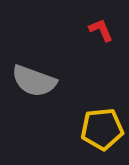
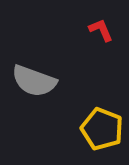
yellow pentagon: rotated 27 degrees clockwise
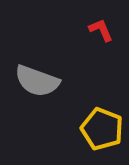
gray semicircle: moved 3 px right
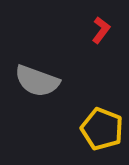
red L-shape: rotated 60 degrees clockwise
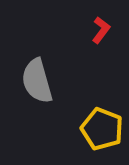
gray semicircle: rotated 54 degrees clockwise
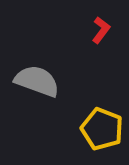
gray semicircle: rotated 126 degrees clockwise
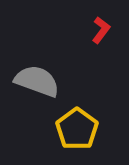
yellow pentagon: moved 25 px left; rotated 15 degrees clockwise
